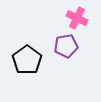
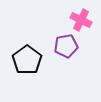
pink cross: moved 4 px right, 2 px down
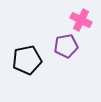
black pentagon: rotated 24 degrees clockwise
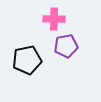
pink cross: moved 27 px left, 1 px up; rotated 25 degrees counterclockwise
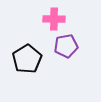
black pentagon: moved 1 px up; rotated 20 degrees counterclockwise
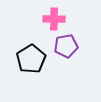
black pentagon: moved 4 px right
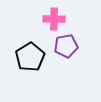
black pentagon: moved 1 px left, 2 px up
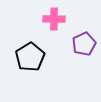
purple pentagon: moved 18 px right, 2 px up; rotated 15 degrees counterclockwise
